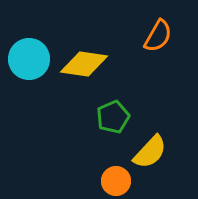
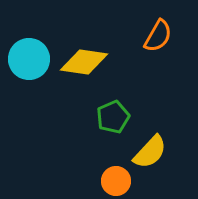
yellow diamond: moved 2 px up
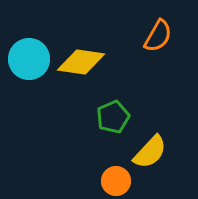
yellow diamond: moved 3 px left
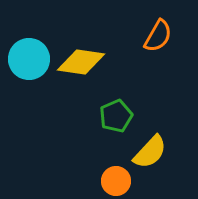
green pentagon: moved 3 px right, 1 px up
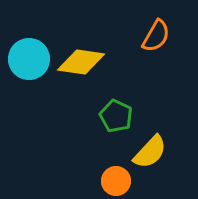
orange semicircle: moved 2 px left
green pentagon: rotated 24 degrees counterclockwise
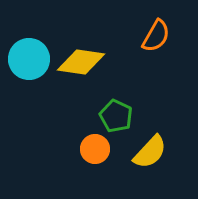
orange circle: moved 21 px left, 32 px up
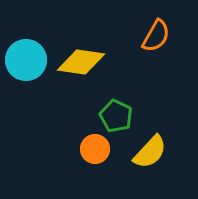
cyan circle: moved 3 px left, 1 px down
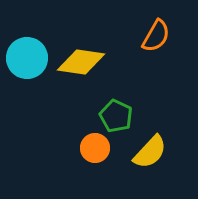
cyan circle: moved 1 px right, 2 px up
orange circle: moved 1 px up
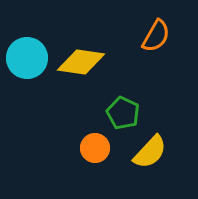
green pentagon: moved 7 px right, 3 px up
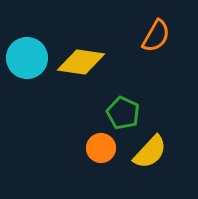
orange circle: moved 6 px right
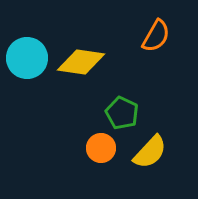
green pentagon: moved 1 px left
